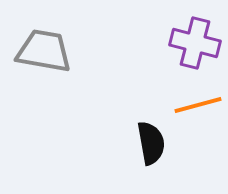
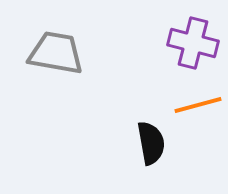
purple cross: moved 2 px left
gray trapezoid: moved 12 px right, 2 px down
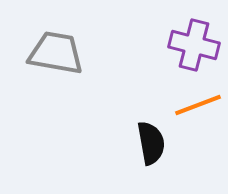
purple cross: moved 1 px right, 2 px down
orange line: rotated 6 degrees counterclockwise
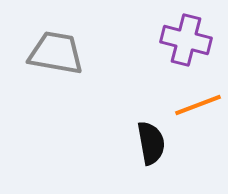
purple cross: moved 8 px left, 5 px up
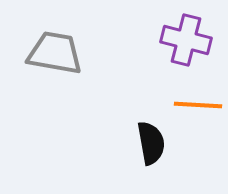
gray trapezoid: moved 1 px left
orange line: rotated 24 degrees clockwise
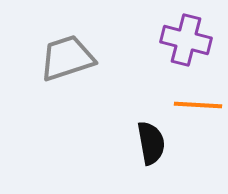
gray trapezoid: moved 12 px right, 5 px down; rotated 28 degrees counterclockwise
